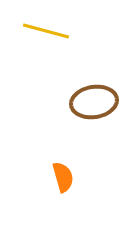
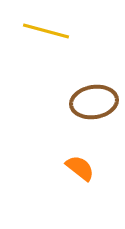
orange semicircle: moved 17 px right, 9 px up; rotated 36 degrees counterclockwise
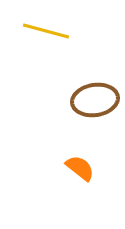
brown ellipse: moved 1 px right, 2 px up
